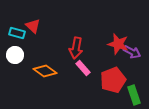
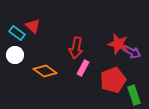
cyan rectangle: rotated 21 degrees clockwise
pink rectangle: rotated 70 degrees clockwise
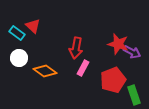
white circle: moved 4 px right, 3 px down
